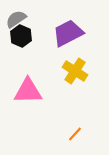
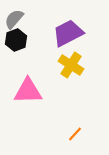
gray semicircle: moved 2 px left; rotated 15 degrees counterclockwise
black hexagon: moved 5 px left, 4 px down; rotated 15 degrees clockwise
yellow cross: moved 4 px left, 6 px up
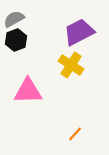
gray semicircle: rotated 20 degrees clockwise
purple trapezoid: moved 11 px right, 1 px up
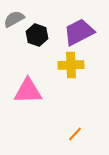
black hexagon: moved 21 px right, 5 px up; rotated 20 degrees counterclockwise
yellow cross: rotated 35 degrees counterclockwise
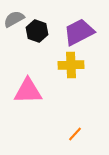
black hexagon: moved 4 px up
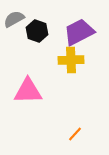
yellow cross: moved 5 px up
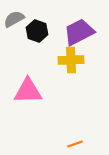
orange line: moved 10 px down; rotated 28 degrees clockwise
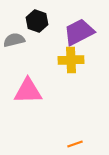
gray semicircle: moved 21 px down; rotated 15 degrees clockwise
black hexagon: moved 10 px up
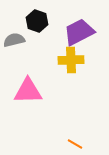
orange line: rotated 49 degrees clockwise
